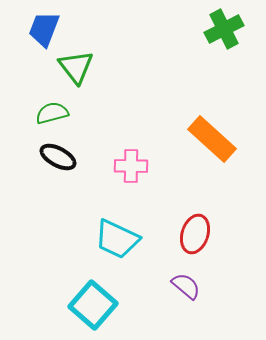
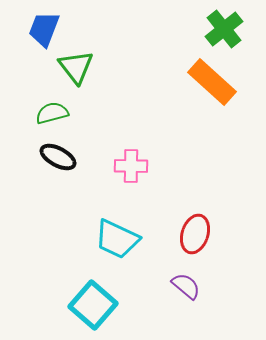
green cross: rotated 12 degrees counterclockwise
orange rectangle: moved 57 px up
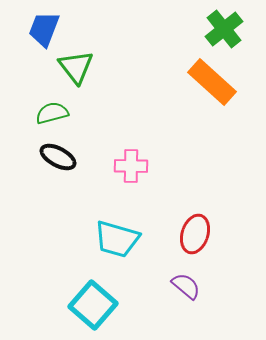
cyan trapezoid: rotated 9 degrees counterclockwise
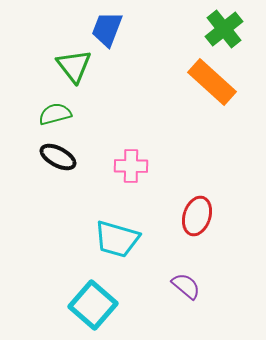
blue trapezoid: moved 63 px right
green triangle: moved 2 px left, 1 px up
green semicircle: moved 3 px right, 1 px down
red ellipse: moved 2 px right, 18 px up
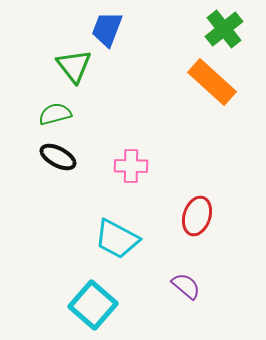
cyan trapezoid: rotated 12 degrees clockwise
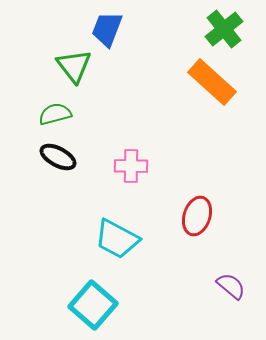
purple semicircle: moved 45 px right
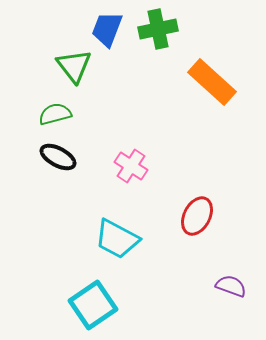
green cross: moved 66 px left; rotated 27 degrees clockwise
pink cross: rotated 32 degrees clockwise
red ellipse: rotated 9 degrees clockwise
purple semicircle: rotated 20 degrees counterclockwise
cyan square: rotated 15 degrees clockwise
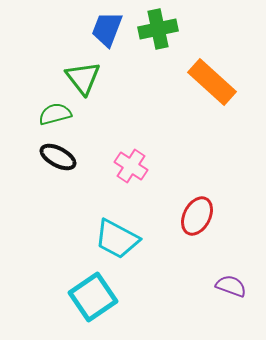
green triangle: moved 9 px right, 12 px down
cyan square: moved 8 px up
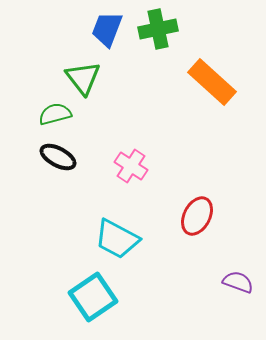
purple semicircle: moved 7 px right, 4 px up
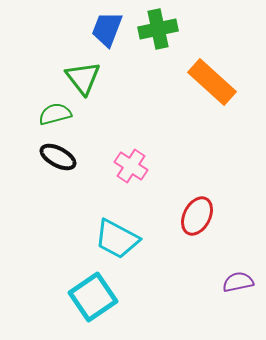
purple semicircle: rotated 32 degrees counterclockwise
